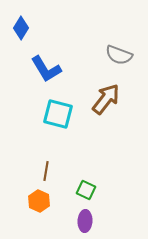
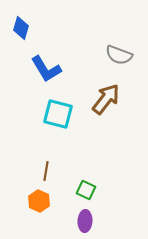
blue diamond: rotated 15 degrees counterclockwise
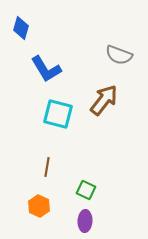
brown arrow: moved 2 px left, 1 px down
brown line: moved 1 px right, 4 px up
orange hexagon: moved 5 px down
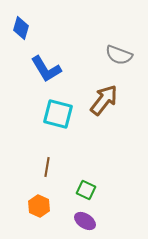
purple ellipse: rotated 60 degrees counterclockwise
